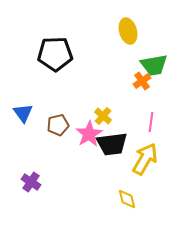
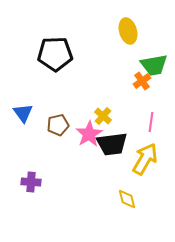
purple cross: rotated 30 degrees counterclockwise
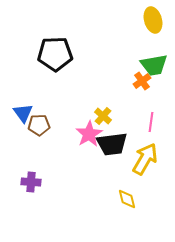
yellow ellipse: moved 25 px right, 11 px up
brown pentagon: moved 19 px left; rotated 10 degrees clockwise
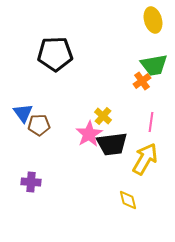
yellow diamond: moved 1 px right, 1 px down
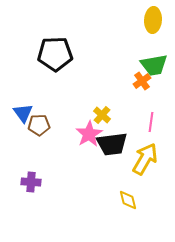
yellow ellipse: rotated 20 degrees clockwise
yellow cross: moved 1 px left, 1 px up
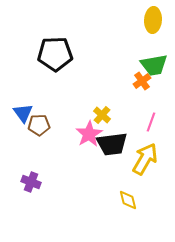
pink line: rotated 12 degrees clockwise
purple cross: rotated 18 degrees clockwise
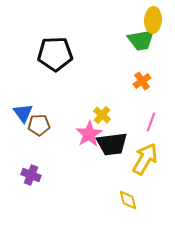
green trapezoid: moved 13 px left, 25 px up
purple cross: moved 7 px up
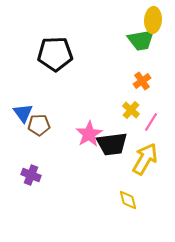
yellow cross: moved 29 px right, 5 px up
pink line: rotated 12 degrees clockwise
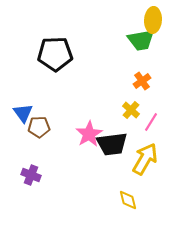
brown pentagon: moved 2 px down
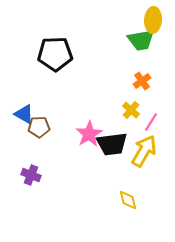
blue triangle: moved 1 px right, 1 px down; rotated 25 degrees counterclockwise
yellow arrow: moved 1 px left, 8 px up
